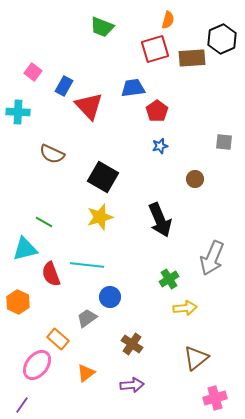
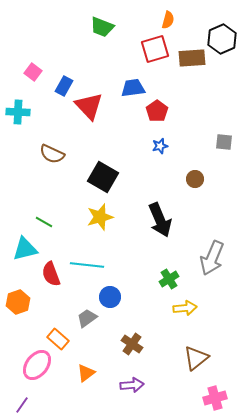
orange hexagon: rotated 15 degrees clockwise
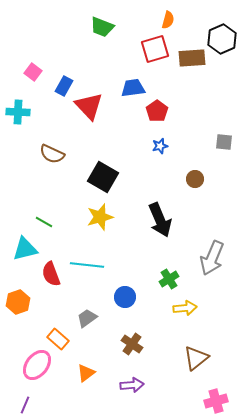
blue circle: moved 15 px right
pink cross: moved 1 px right, 3 px down
purple line: moved 3 px right; rotated 12 degrees counterclockwise
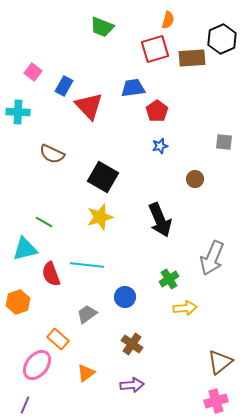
gray trapezoid: moved 4 px up
brown triangle: moved 24 px right, 4 px down
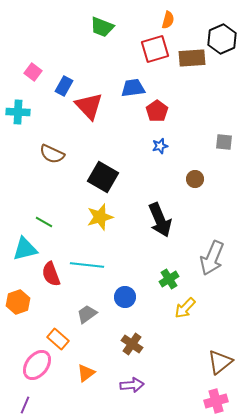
yellow arrow: rotated 140 degrees clockwise
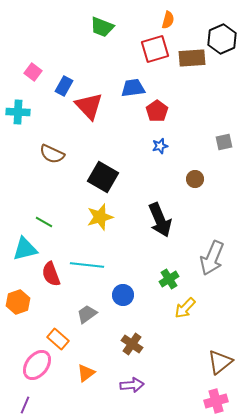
gray square: rotated 18 degrees counterclockwise
blue circle: moved 2 px left, 2 px up
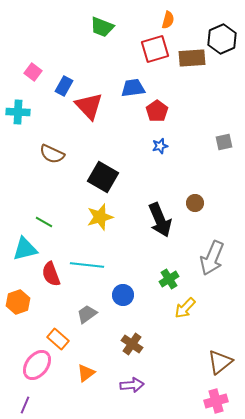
brown circle: moved 24 px down
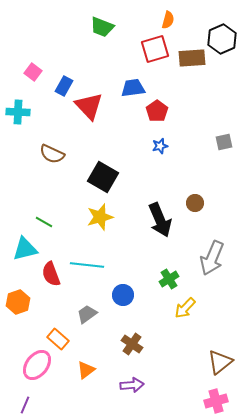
orange triangle: moved 3 px up
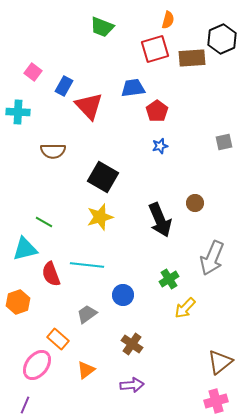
brown semicircle: moved 1 px right, 3 px up; rotated 25 degrees counterclockwise
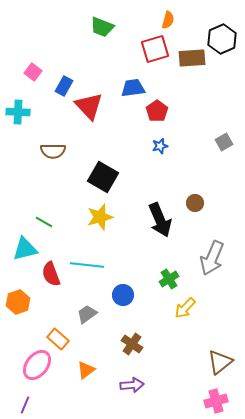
gray square: rotated 18 degrees counterclockwise
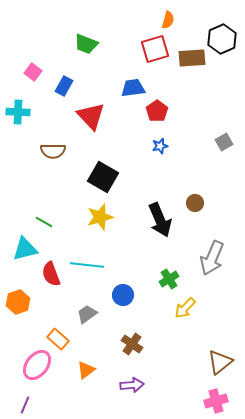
green trapezoid: moved 16 px left, 17 px down
red triangle: moved 2 px right, 10 px down
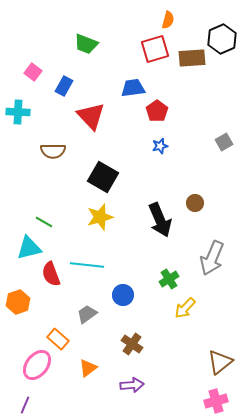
cyan triangle: moved 4 px right, 1 px up
orange triangle: moved 2 px right, 2 px up
